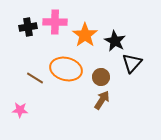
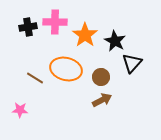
brown arrow: rotated 30 degrees clockwise
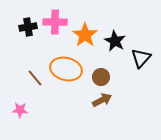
black triangle: moved 9 px right, 5 px up
brown line: rotated 18 degrees clockwise
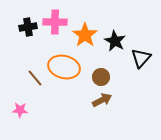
orange ellipse: moved 2 px left, 2 px up
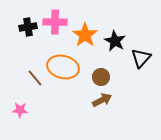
orange ellipse: moved 1 px left
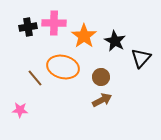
pink cross: moved 1 px left, 1 px down
orange star: moved 1 px left, 1 px down
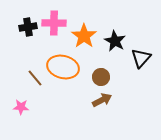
pink star: moved 1 px right, 3 px up
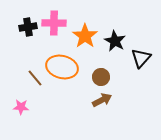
orange star: moved 1 px right
orange ellipse: moved 1 px left
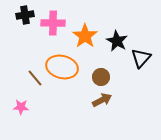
pink cross: moved 1 px left
black cross: moved 3 px left, 12 px up
black star: moved 2 px right
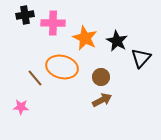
orange star: moved 2 px down; rotated 10 degrees counterclockwise
